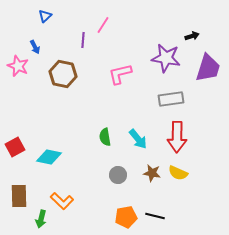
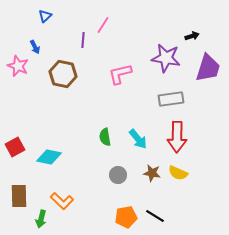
black line: rotated 18 degrees clockwise
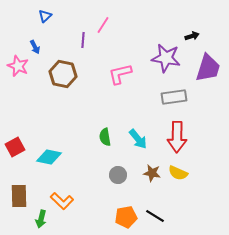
gray rectangle: moved 3 px right, 2 px up
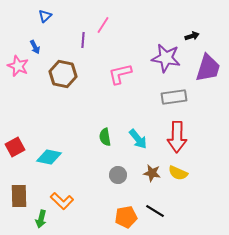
black line: moved 5 px up
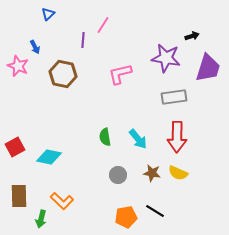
blue triangle: moved 3 px right, 2 px up
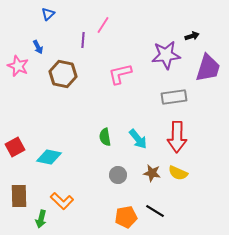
blue arrow: moved 3 px right
purple star: moved 3 px up; rotated 16 degrees counterclockwise
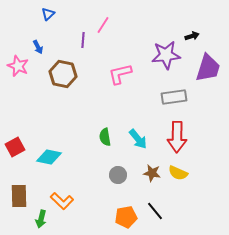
black line: rotated 18 degrees clockwise
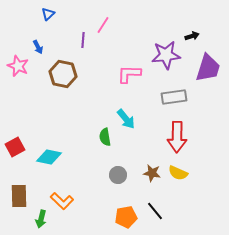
pink L-shape: moved 9 px right; rotated 15 degrees clockwise
cyan arrow: moved 12 px left, 20 px up
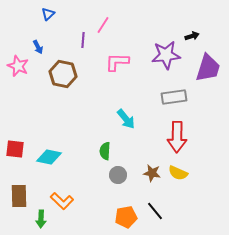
pink L-shape: moved 12 px left, 12 px up
green semicircle: moved 14 px down; rotated 12 degrees clockwise
red square: moved 2 px down; rotated 36 degrees clockwise
green arrow: rotated 12 degrees counterclockwise
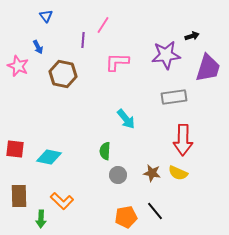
blue triangle: moved 2 px left, 2 px down; rotated 24 degrees counterclockwise
red arrow: moved 6 px right, 3 px down
